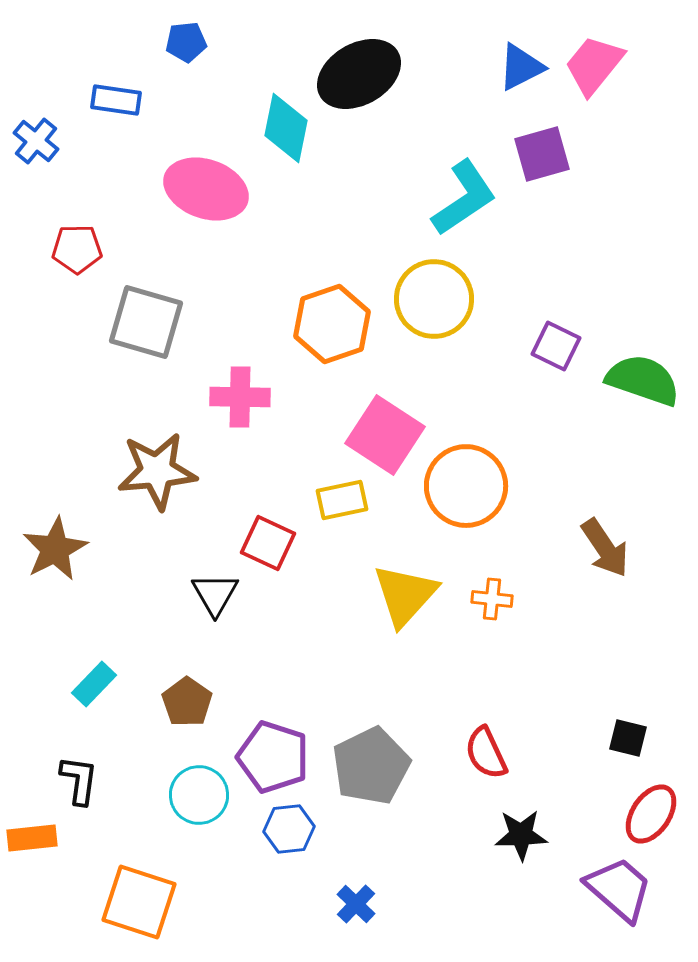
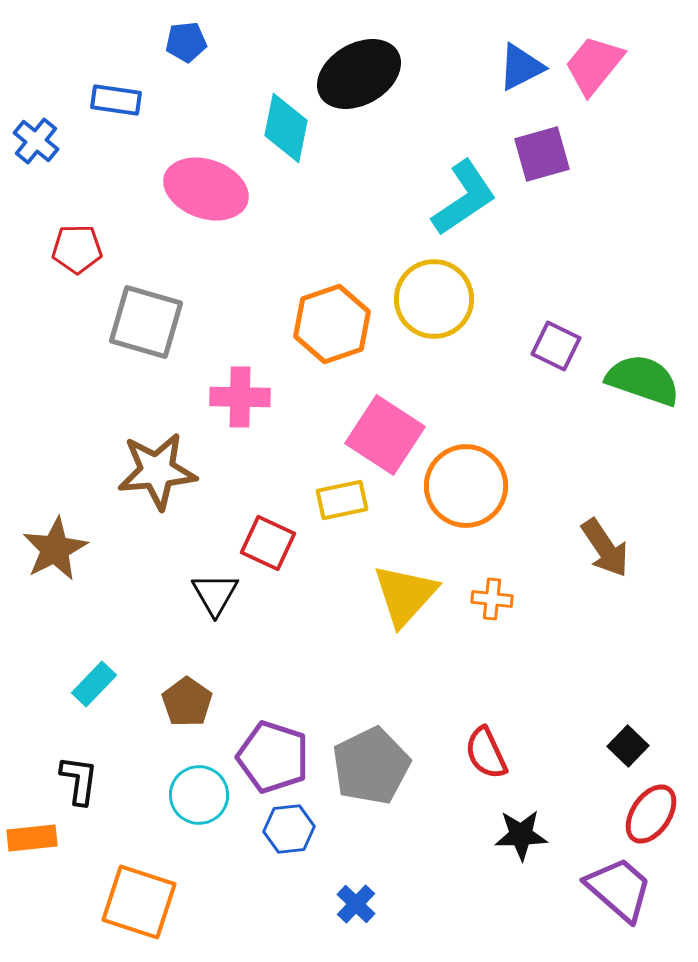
black square at (628, 738): moved 8 px down; rotated 30 degrees clockwise
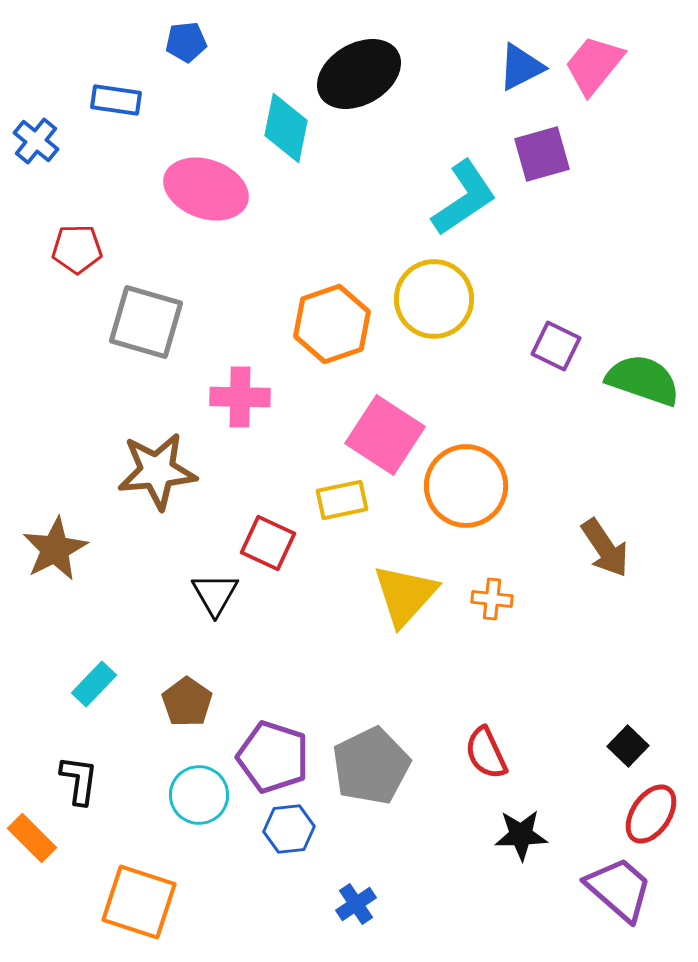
orange rectangle at (32, 838): rotated 51 degrees clockwise
blue cross at (356, 904): rotated 12 degrees clockwise
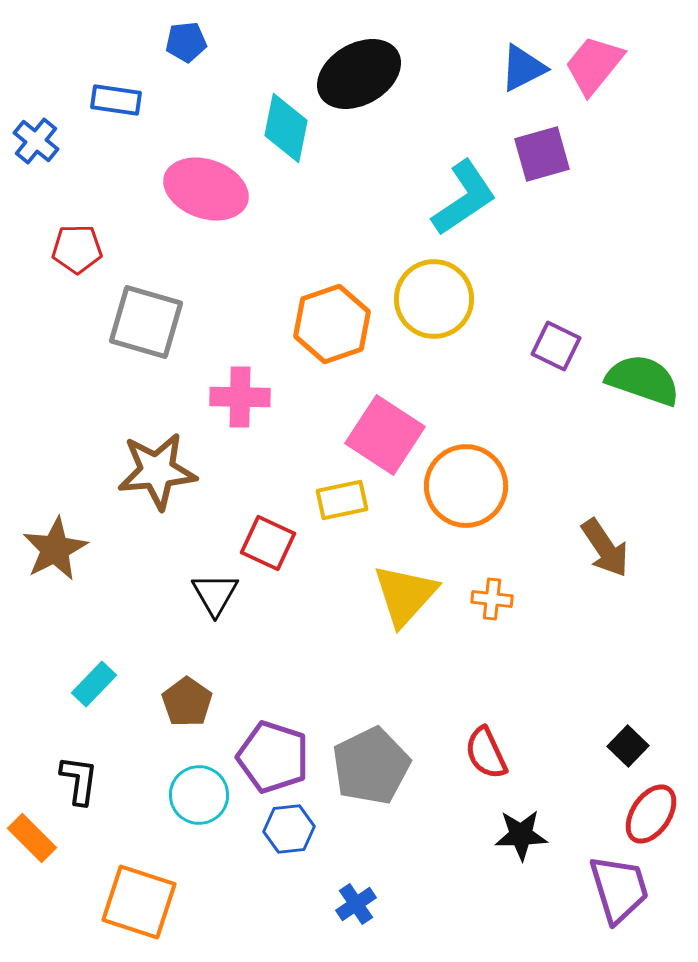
blue triangle at (521, 67): moved 2 px right, 1 px down
purple trapezoid at (619, 889): rotated 32 degrees clockwise
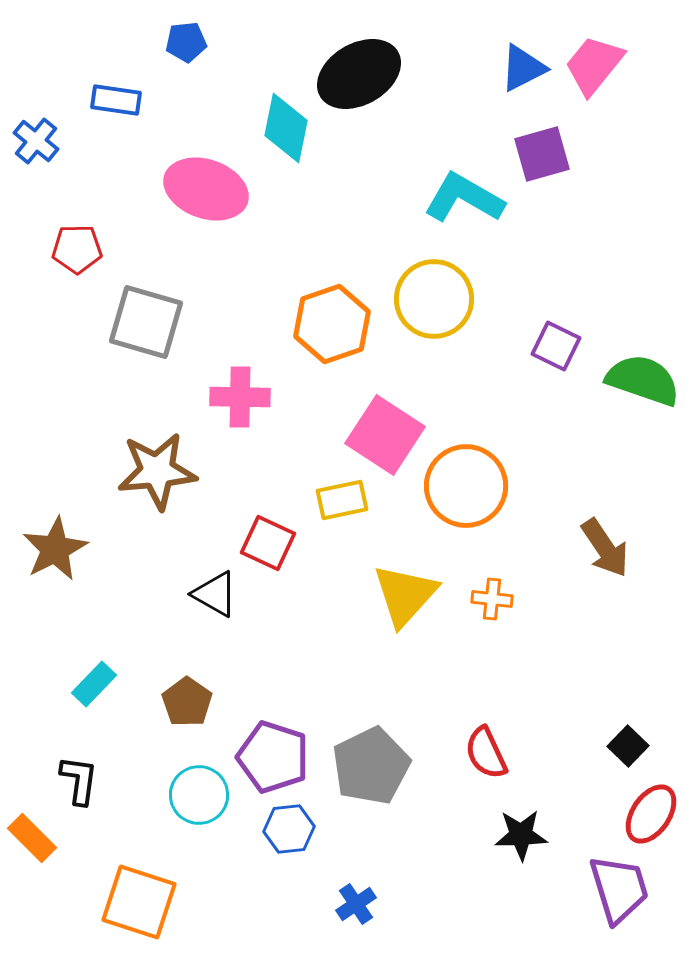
cyan L-shape at (464, 198): rotated 116 degrees counterclockwise
black triangle at (215, 594): rotated 30 degrees counterclockwise
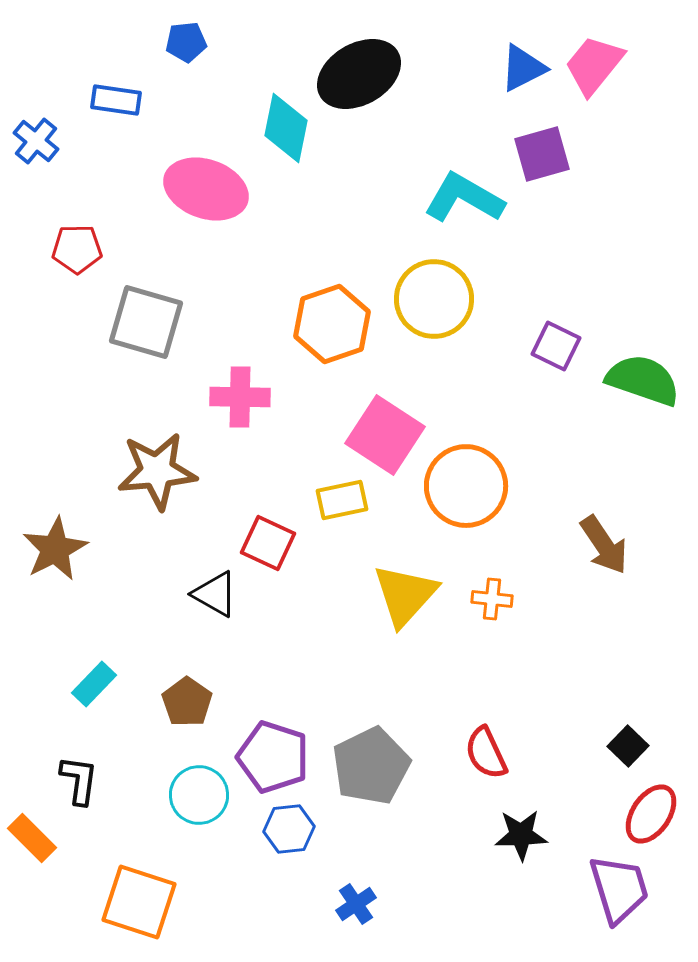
brown arrow at (605, 548): moved 1 px left, 3 px up
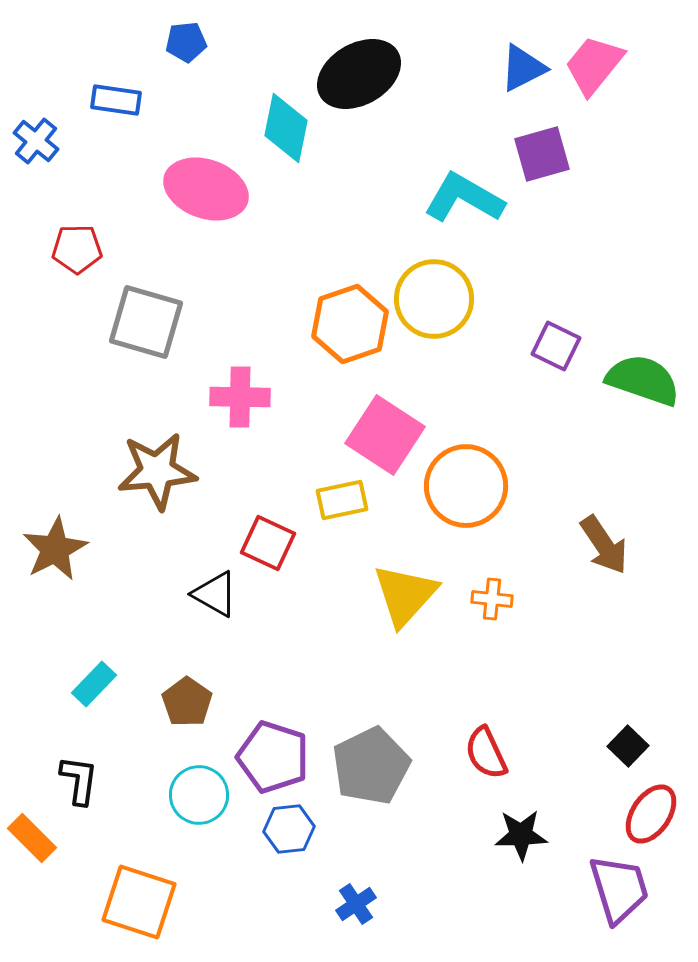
orange hexagon at (332, 324): moved 18 px right
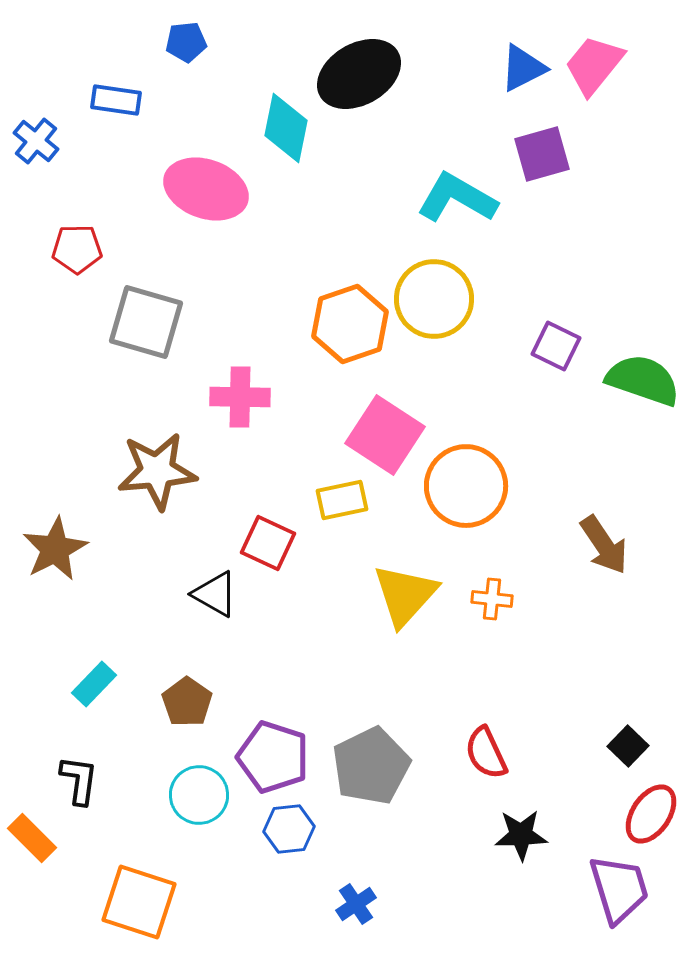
cyan L-shape at (464, 198): moved 7 px left
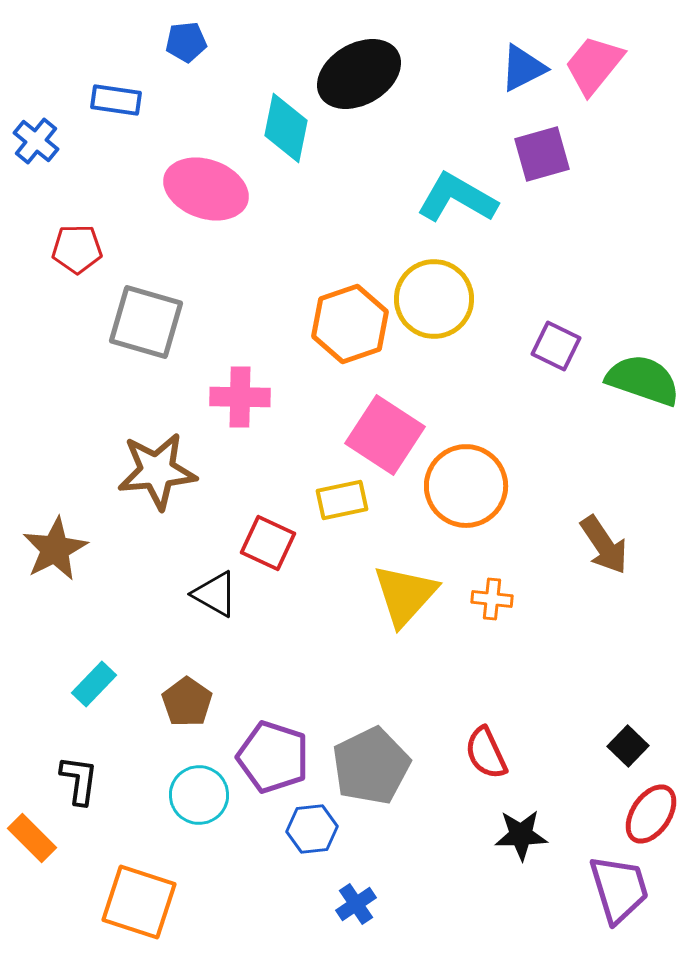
blue hexagon at (289, 829): moved 23 px right
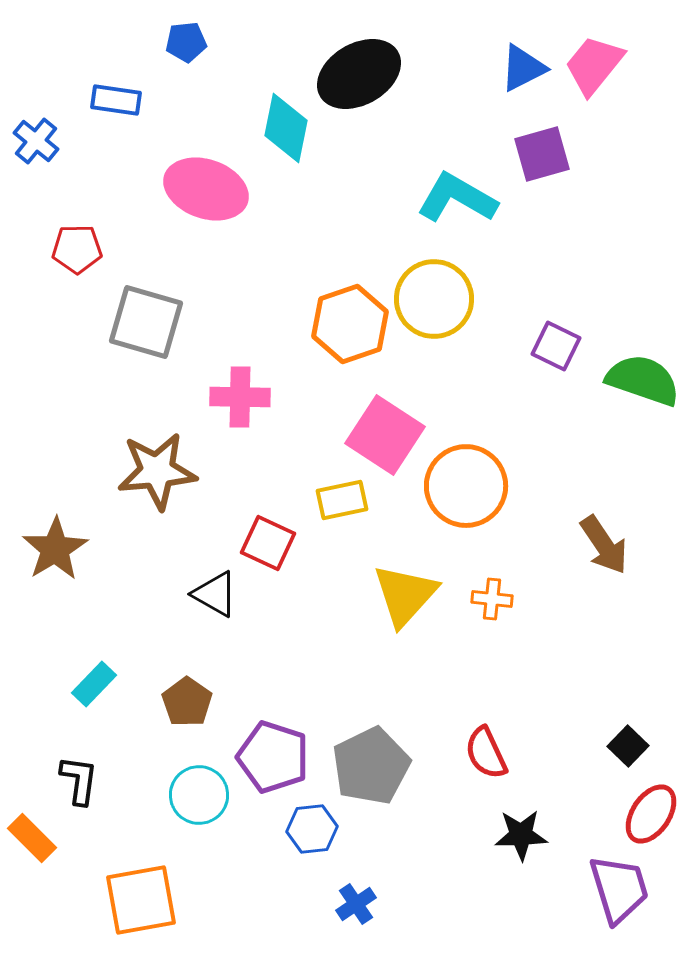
brown star at (55, 549): rotated 4 degrees counterclockwise
orange square at (139, 902): moved 2 px right, 2 px up; rotated 28 degrees counterclockwise
